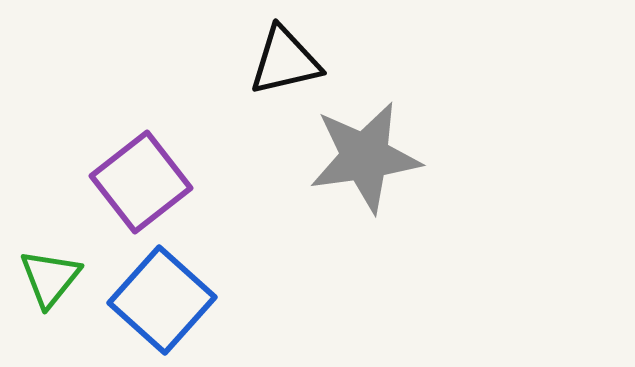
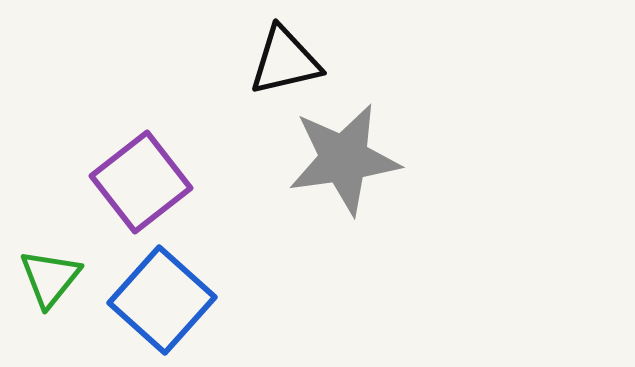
gray star: moved 21 px left, 2 px down
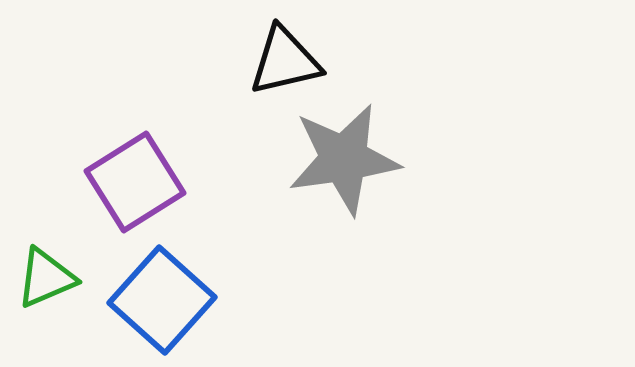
purple square: moved 6 px left; rotated 6 degrees clockwise
green triangle: moved 4 px left; rotated 28 degrees clockwise
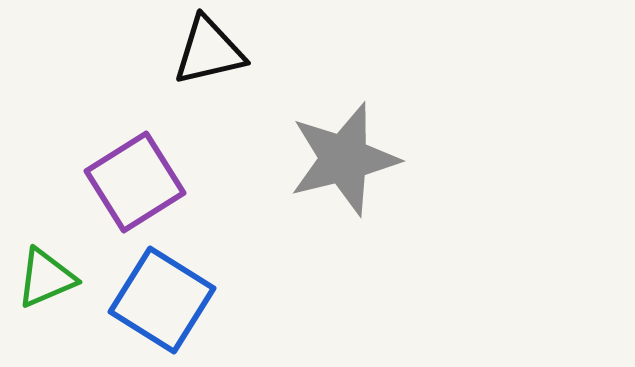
black triangle: moved 76 px left, 10 px up
gray star: rotated 6 degrees counterclockwise
blue square: rotated 10 degrees counterclockwise
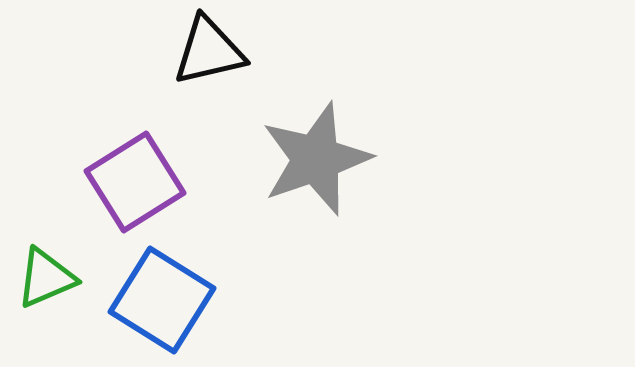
gray star: moved 28 px left; rotated 5 degrees counterclockwise
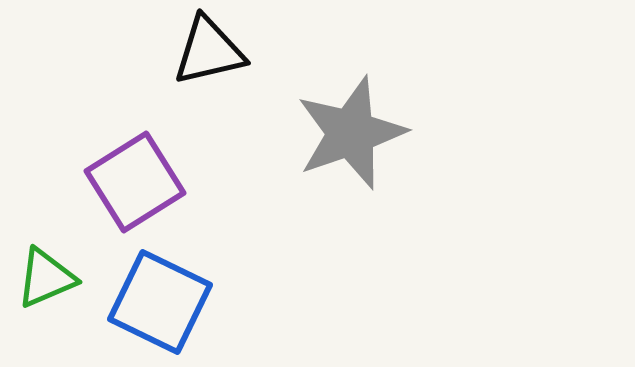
gray star: moved 35 px right, 26 px up
blue square: moved 2 px left, 2 px down; rotated 6 degrees counterclockwise
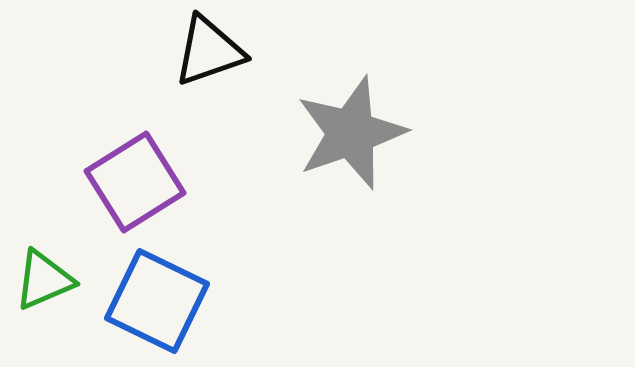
black triangle: rotated 6 degrees counterclockwise
green triangle: moved 2 px left, 2 px down
blue square: moved 3 px left, 1 px up
